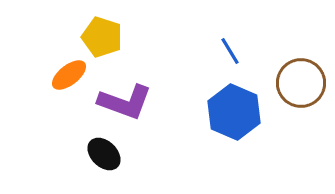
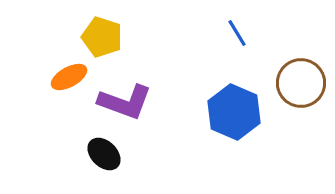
blue line: moved 7 px right, 18 px up
orange ellipse: moved 2 px down; rotated 9 degrees clockwise
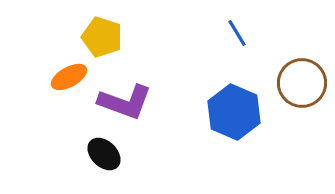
brown circle: moved 1 px right
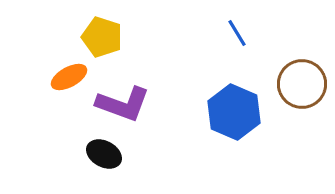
brown circle: moved 1 px down
purple L-shape: moved 2 px left, 2 px down
black ellipse: rotated 16 degrees counterclockwise
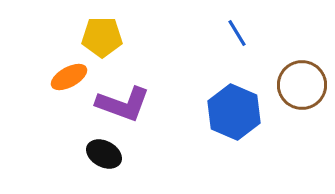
yellow pentagon: rotated 18 degrees counterclockwise
brown circle: moved 1 px down
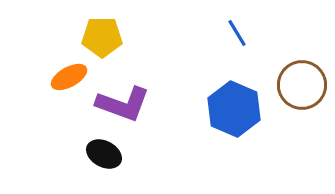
blue hexagon: moved 3 px up
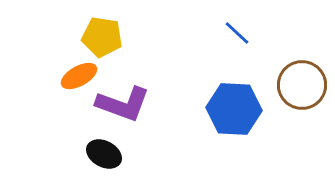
blue line: rotated 16 degrees counterclockwise
yellow pentagon: rotated 9 degrees clockwise
orange ellipse: moved 10 px right, 1 px up
blue hexagon: rotated 20 degrees counterclockwise
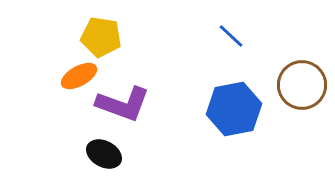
blue line: moved 6 px left, 3 px down
yellow pentagon: moved 1 px left
blue hexagon: rotated 14 degrees counterclockwise
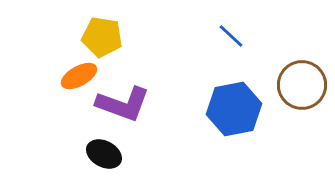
yellow pentagon: moved 1 px right
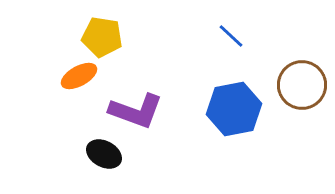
purple L-shape: moved 13 px right, 7 px down
